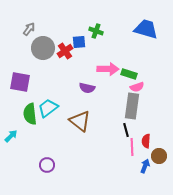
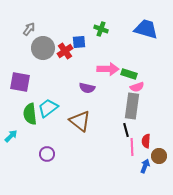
green cross: moved 5 px right, 2 px up
purple circle: moved 11 px up
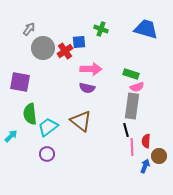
pink arrow: moved 17 px left
green rectangle: moved 2 px right
cyan trapezoid: moved 19 px down
brown triangle: moved 1 px right
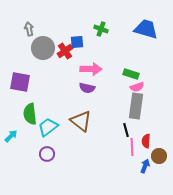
gray arrow: rotated 48 degrees counterclockwise
blue square: moved 2 px left
gray rectangle: moved 4 px right
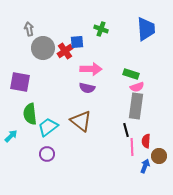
blue trapezoid: rotated 70 degrees clockwise
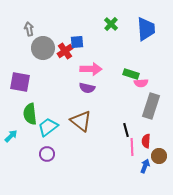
green cross: moved 10 px right, 5 px up; rotated 24 degrees clockwise
pink semicircle: moved 4 px right, 4 px up; rotated 16 degrees clockwise
gray rectangle: moved 15 px right; rotated 10 degrees clockwise
